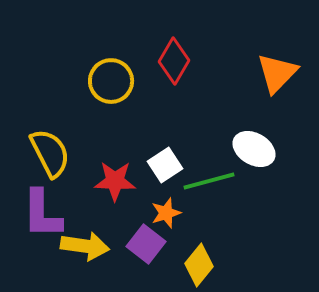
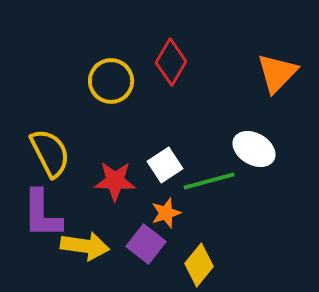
red diamond: moved 3 px left, 1 px down
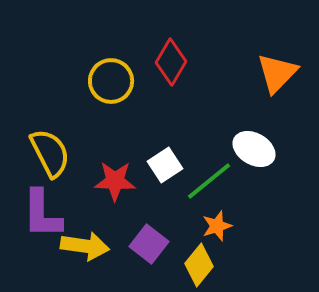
green line: rotated 24 degrees counterclockwise
orange star: moved 51 px right, 13 px down
purple square: moved 3 px right
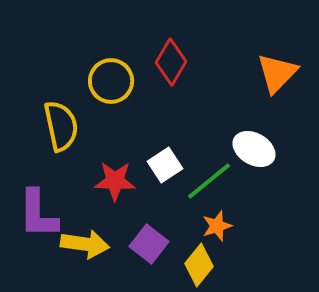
yellow semicircle: moved 11 px right, 27 px up; rotated 15 degrees clockwise
purple L-shape: moved 4 px left
yellow arrow: moved 2 px up
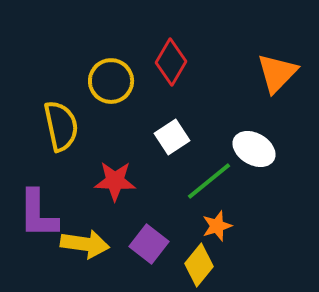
white square: moved 7 px right, 28 px up
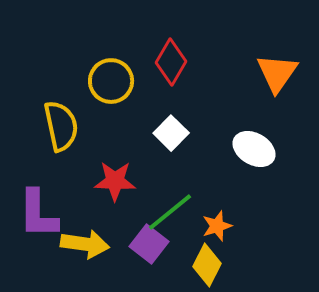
orange triangle: rotated 9 degrees counterclockwise
white square: moved 1 px left, 4 px up; rotated 12 degrees counterclockwise
green line: moved 39 px left, 31 px down
yellow diamond: moved 8 px right; rotated 12 degrees counterclockwise
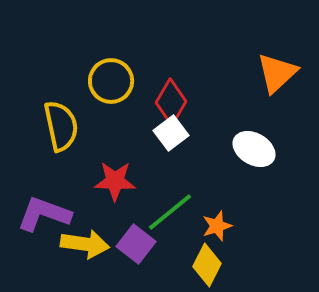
red diamond: moved 40 px down
orange triangle: rotated 12 degrees clockwise
white square: rotated 8 degrees clockwise
purple L-shape: moved 6 px right; rotated 110 degrees clockwise
purple square: moved 13 px left
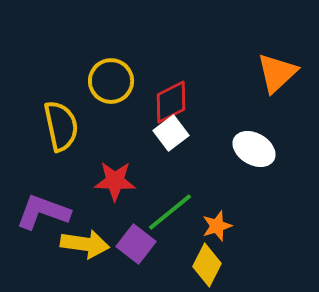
red diamond: rotated 33 degrees clockwise
purple L-shape: moved 1 px left, 2 px up
